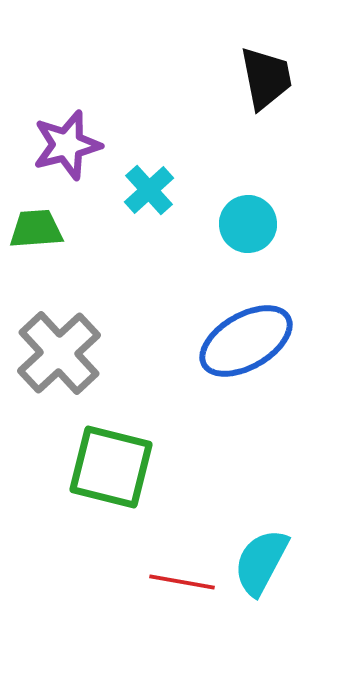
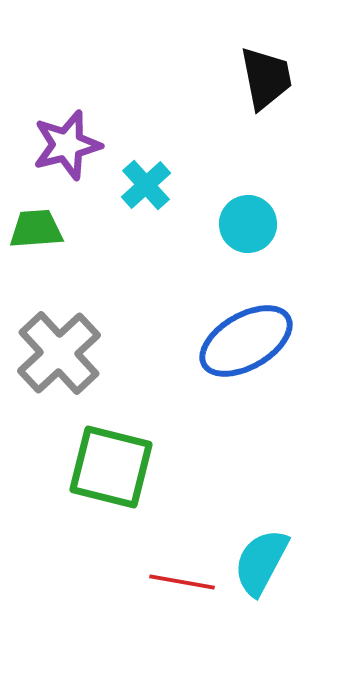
cyan cross: moved 3 px left, 5 px up
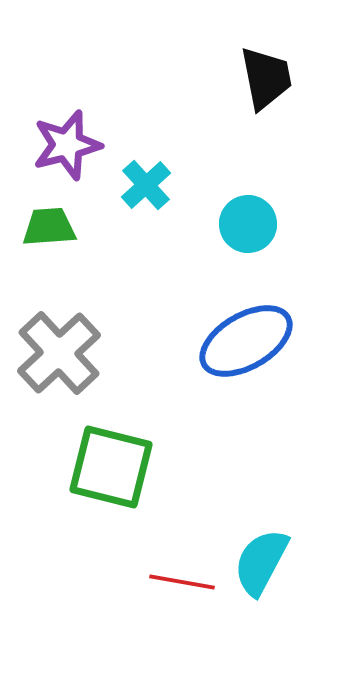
green trapezoid: moved 13 px right, 2 px up
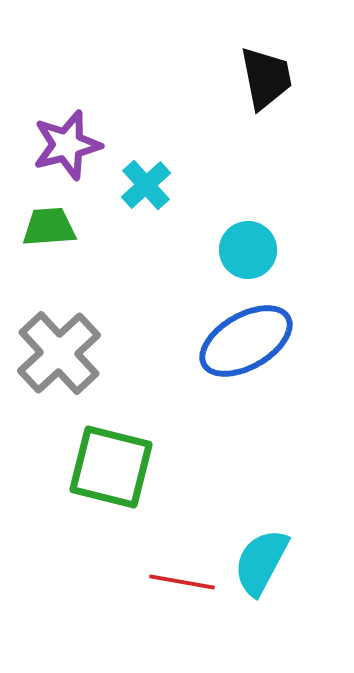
cyan circle: moved 26 px down
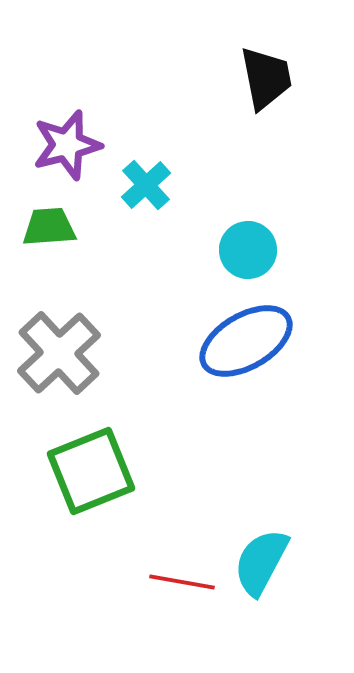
green square: moved 20 px left, 4 px down; rotated 36 degrees counterclockwise
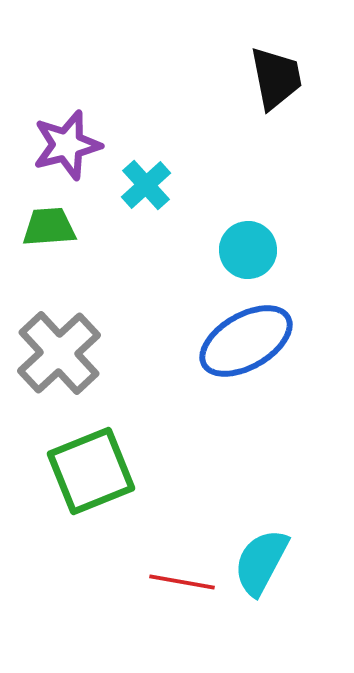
black trapezoid: moved 10 px right
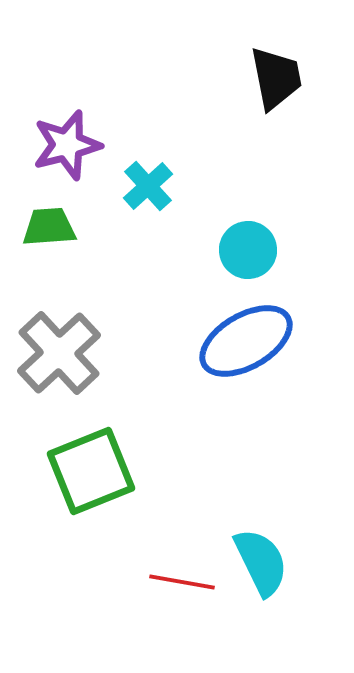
cyan cross: moved 2 px right, 1 px down
cyan semicircle: rotated 126 degrees clockwise
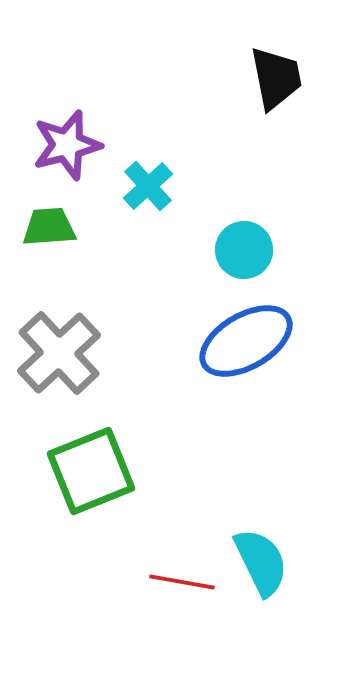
cyan circle: moved 4 px left
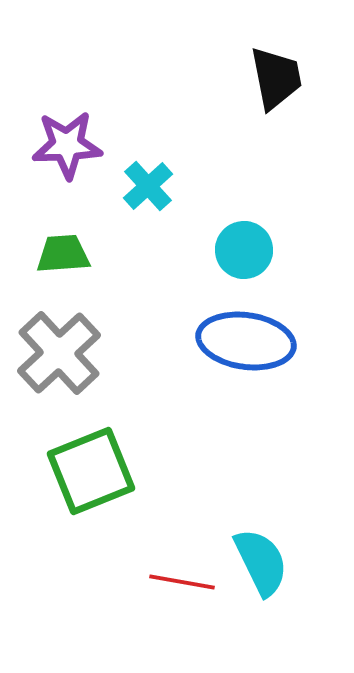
purple star: rotated 12 degrees clockwise
green trapezoid: moved 14 px right, 27 px down
blue ellipse: rotated 38 degrees clockwise
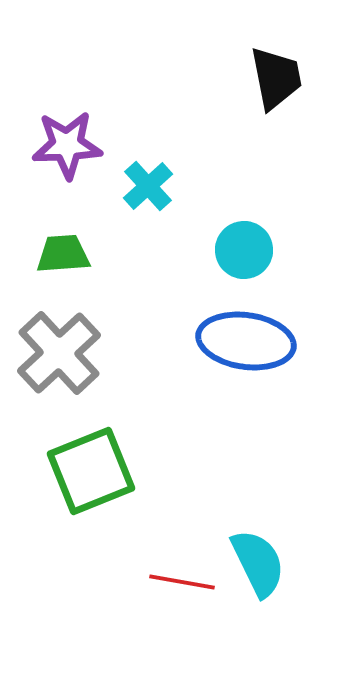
cyan semicircle: moved 3 px left, 1 px down
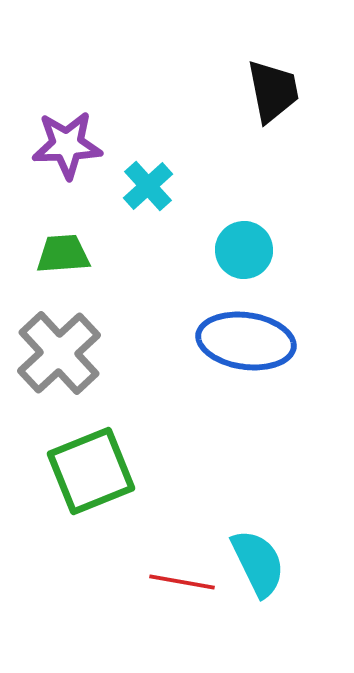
black trapezoid: moved 3 px left, 13 px down
